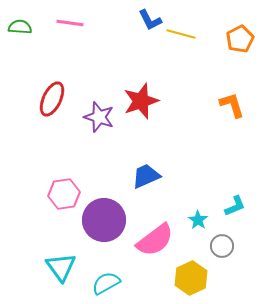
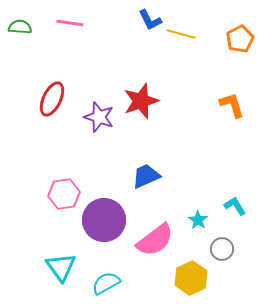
cyan L-shape: rotated 100 degrees counterclockwise
gray circle: moved 3 px down
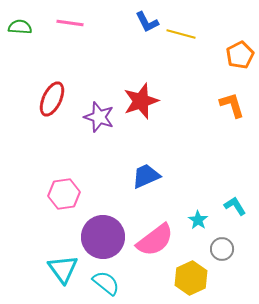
blue L-shape: moved 3 px left, 2 px down
orange pentagon: moved 16 px down
purple circle: moved 1 px left, 17 px down
cyan triangle: moved 2 px right, 2 px down
cyan semicircle: rotated 68 degrees clockwise
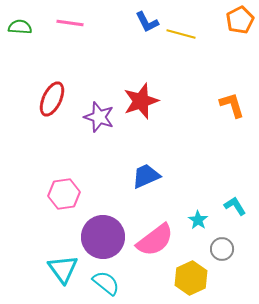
orange pentagon: moved 35 px up
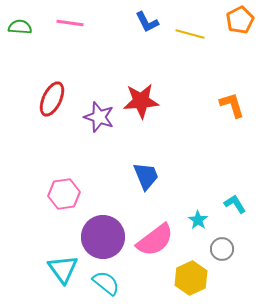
yellow line: moved 9 px right
red star: rotated 15 degrees clockwise
blue trapezoid: rotated 92 degrees clockwise
cyan L-shape: moved 2 px up
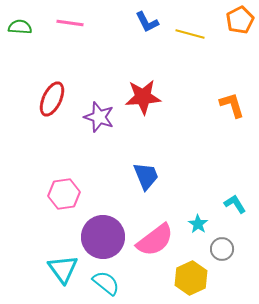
red star: moved 2 px right, 4 px up
cyan star: moved 4 px down
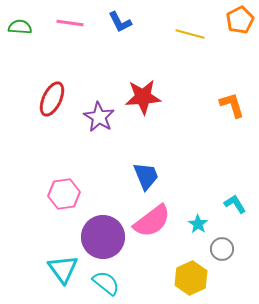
blue L-shape: moved 27 px left
purple star: rotated 12 degrees clockwise
pink semicircle: moved 3 px left, 19 px up
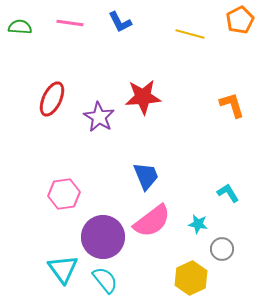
cyan L-shape: moved 7 px left, 11 px up
cyan star: rotated 24 degrees counterclockwise
cyan semicircle: moved 1 px left, 3 px up; rotated 12 degrees clockwise
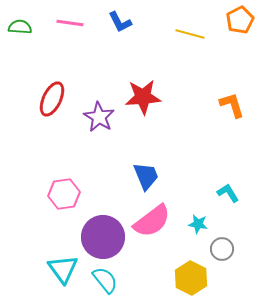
yellow hexagon: rotated 8 degrees counterclockwise
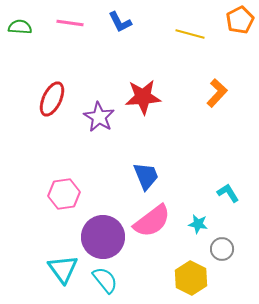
orange L-shape: moved 15 px left, 12 px up; rotated 60 degrees clockwise
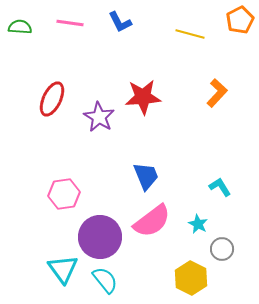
cyan L-shape: moved 8 px left, 6 px up
cyan star: rotated 18 degrees clockwise
purple circle: moved 3 px left
